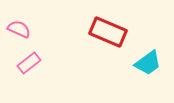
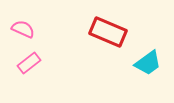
pink semicircle: moved 4 px right
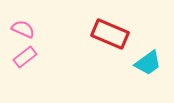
red rectangle: moved 2 px right, 2 px down
pink rectangle: moved 4 px left, 6 px up
